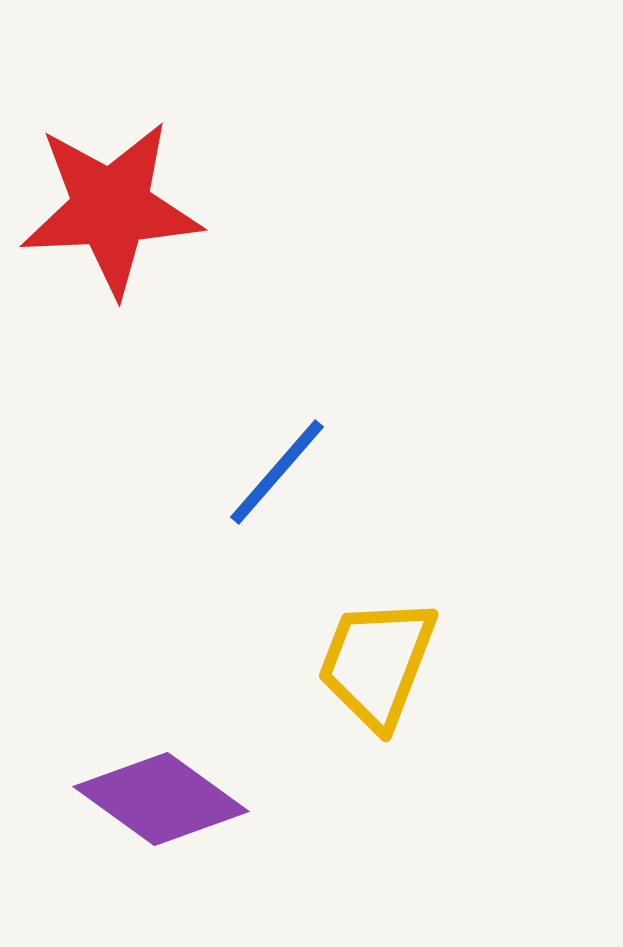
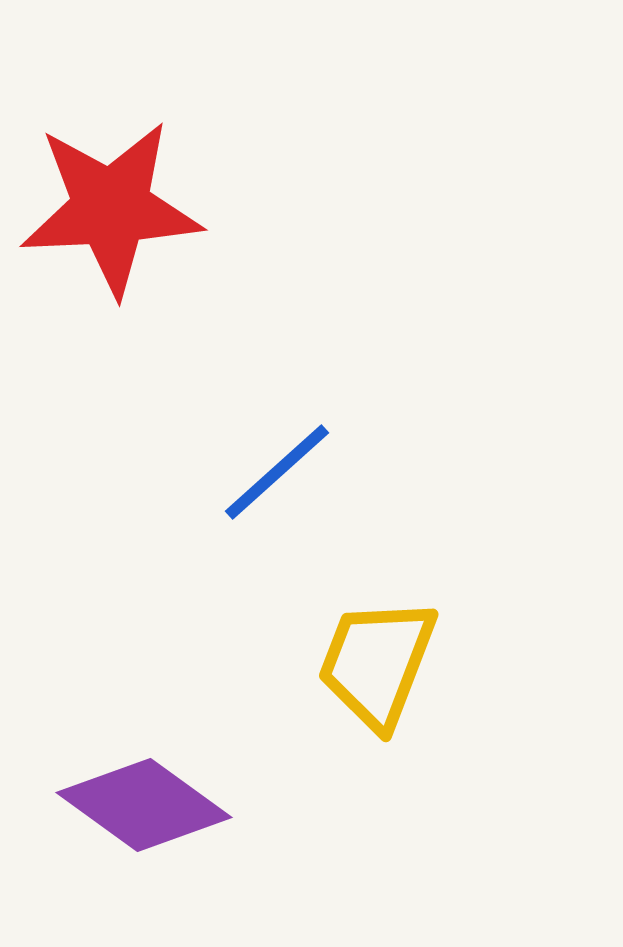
blue line: rotated 7 degrees clockwise
purple diamond: moved 17 px left, 6 px down
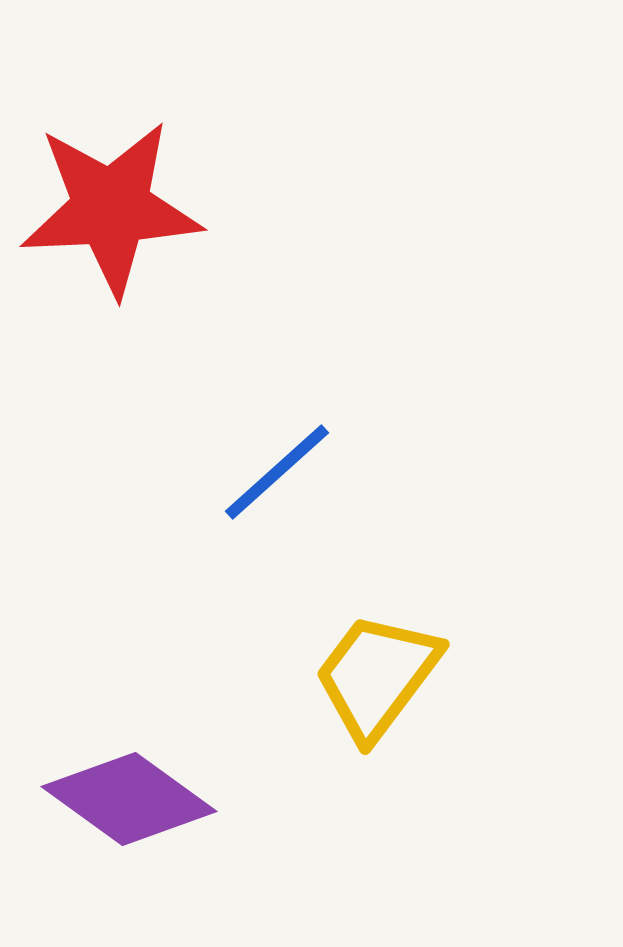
yellow trapezoid: moved 13 px down; rotated 16 degrees clockwise
purple diamond: moved 15 px left, 6 px up
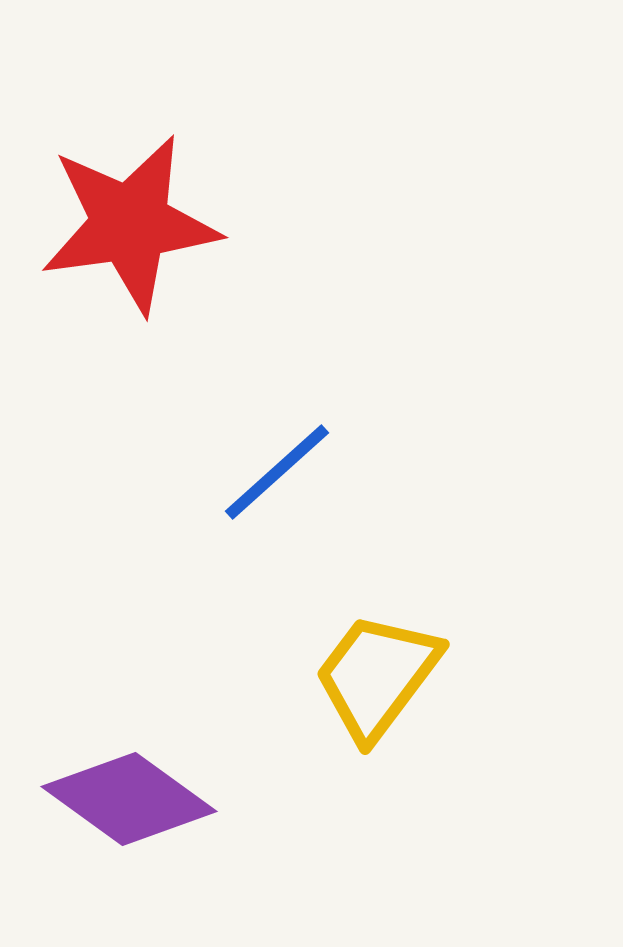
red star: moved 19 px right, 16 px down; rotated 5 degrees counterclockwise
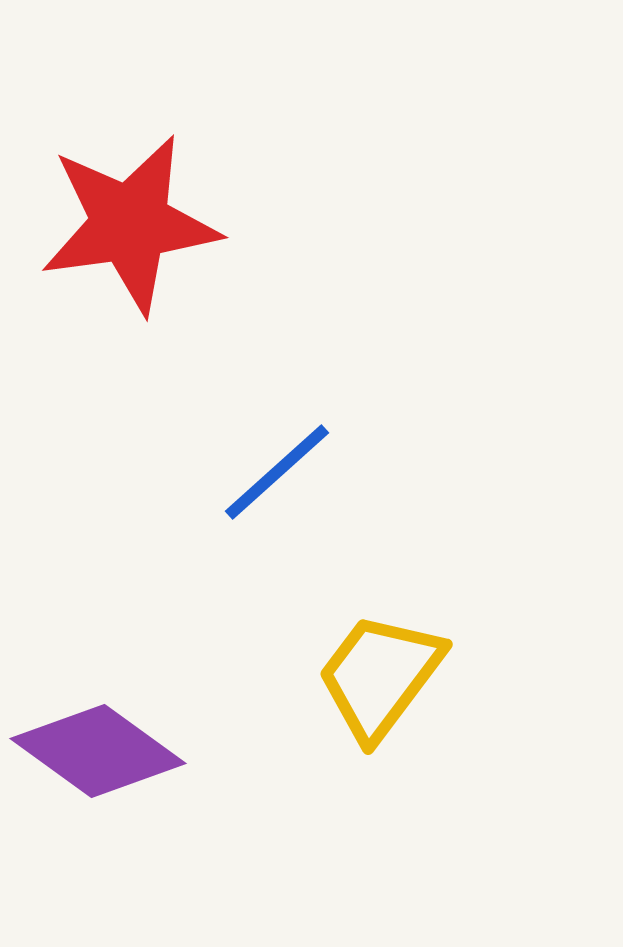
yellow trapezoid: moved 3 px right
purple diamond: moved 31 px left, 48 px up
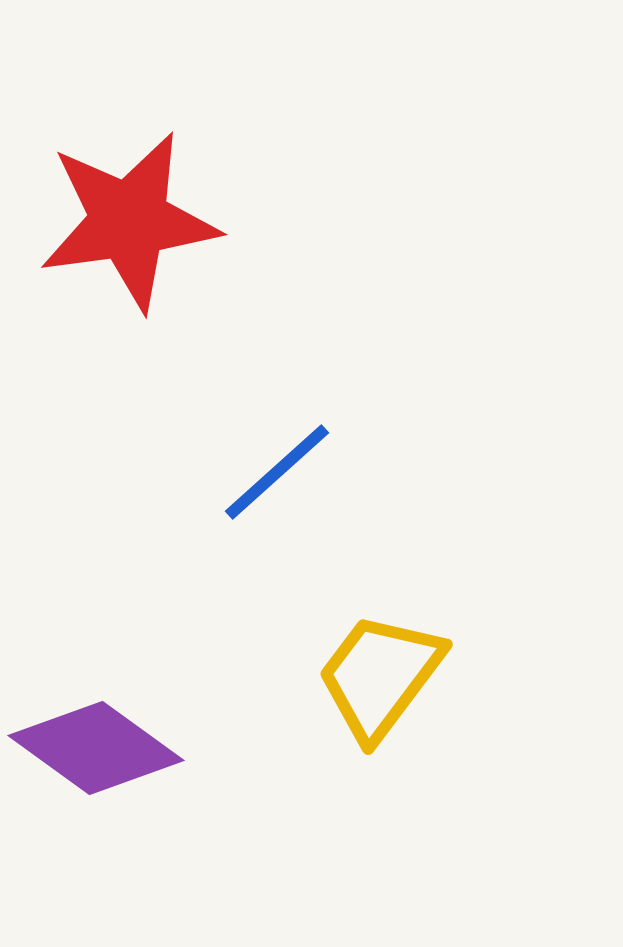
red star: moved 1 px left, 3 px up
purple diamond: moved 2 px left, 3 px up
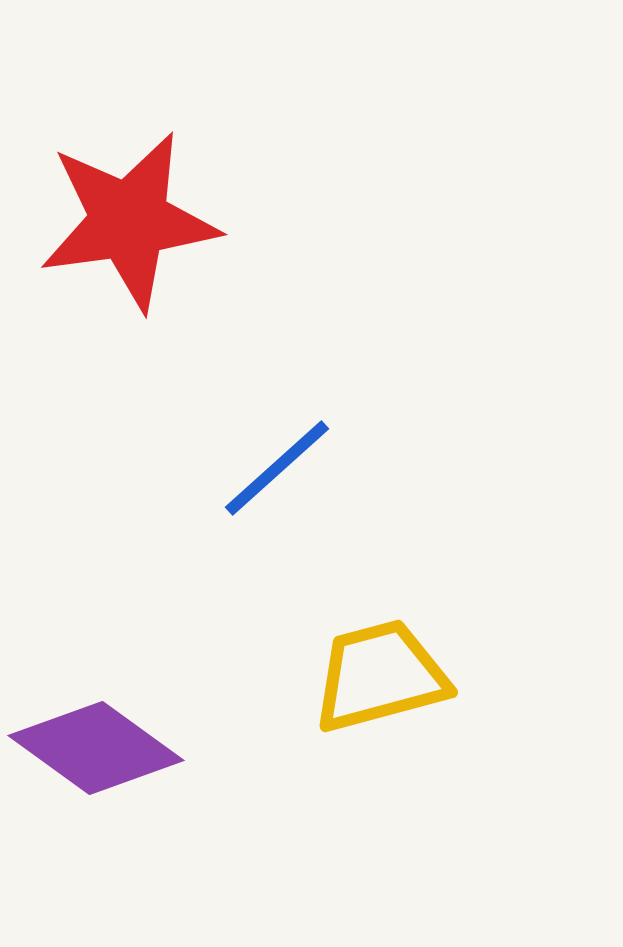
blue line: moved 4 px up
yellow trapezoid: rotated 38 degrees clockwise
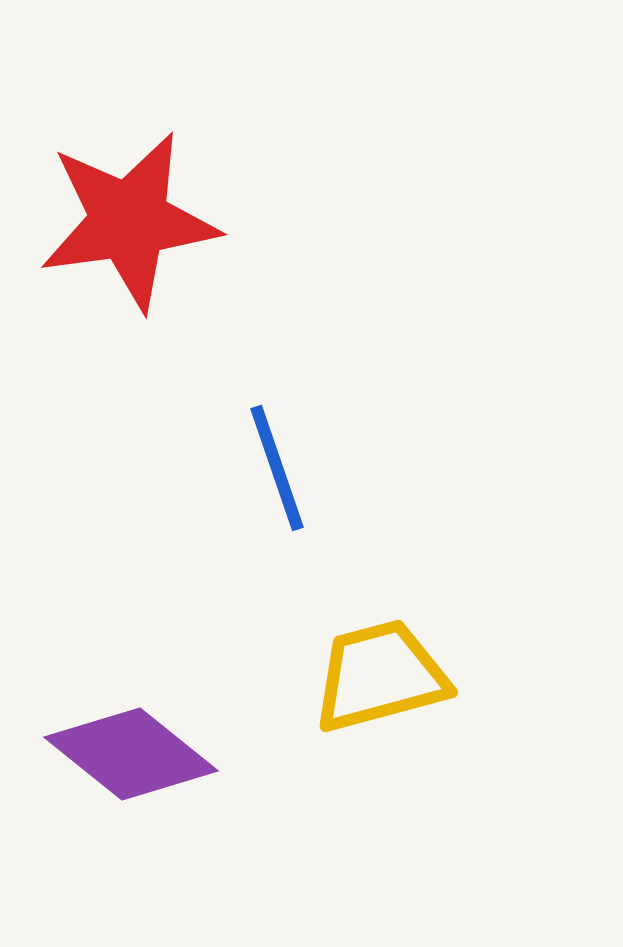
blue line: rotated 67 degrees counterclockwise
purple diamond: moved 35 px right, 6 px down; rotated 3 degrees clockwise
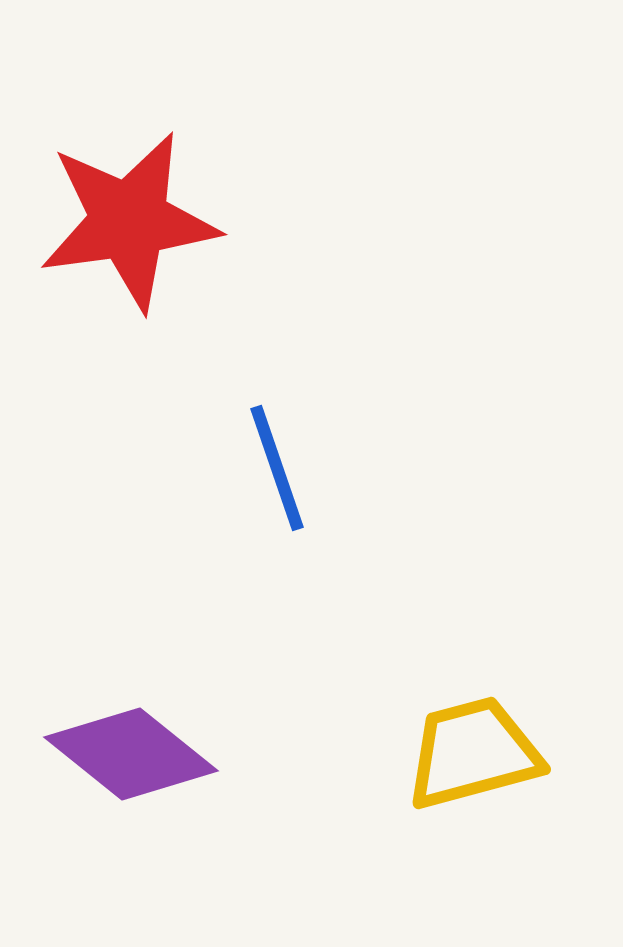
yellow trapezoid: moved 93 px right, 77 px down
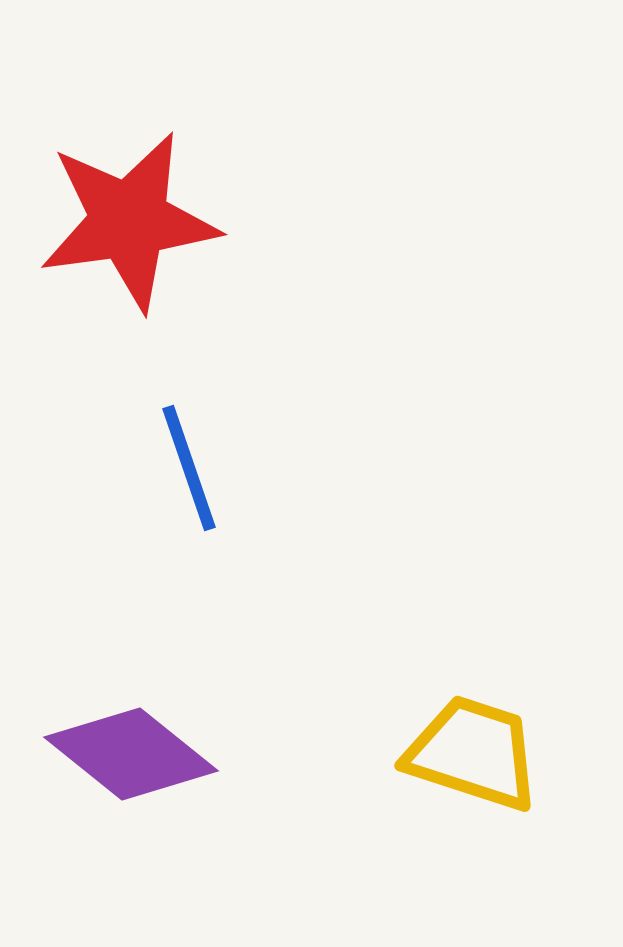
blue line: moved 88 px left
yellow trapezoid: rotated 33 degrees clockwise
